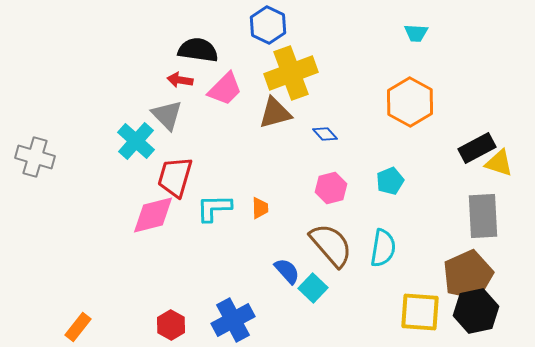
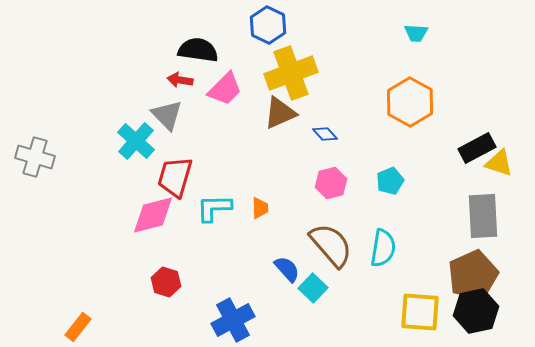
brown triangle: moved 5 px right; rotated 9 degrees counterclockwise
pink hexagon: moved 5 px up
blue semicircle: moved 2 px up
brown pentagon: moved 5 px right
red hexagon: moved 5 px left, 43 px up; rotated 12 degrees counterclockwise
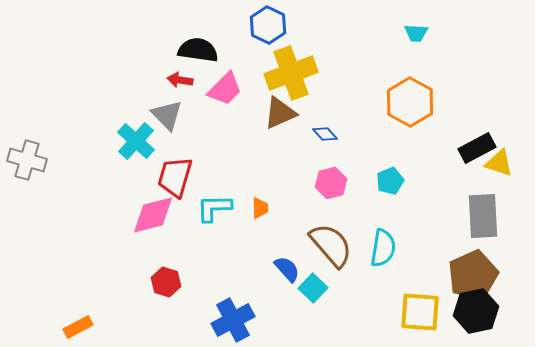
gray cross: moved 8 px left, 3 px down
orange rectangle: rotated 24 degrees clockwise
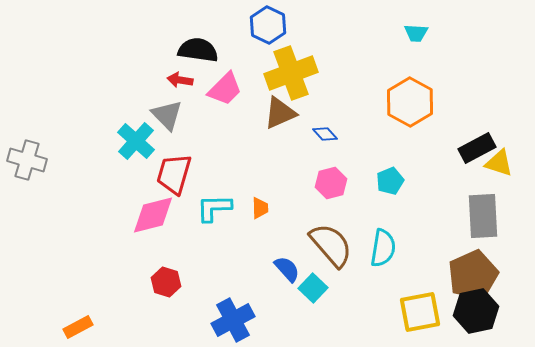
red trapezoid: moved 1 px left, 3 px up
yellow square: rotated 15 degrees counterclockwise
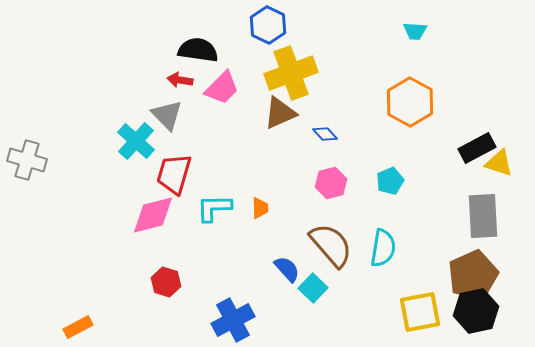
cyan trapezoid: moved 1 px left, 2 px up
pink trapezoid: moved 3 px left, 1 px up
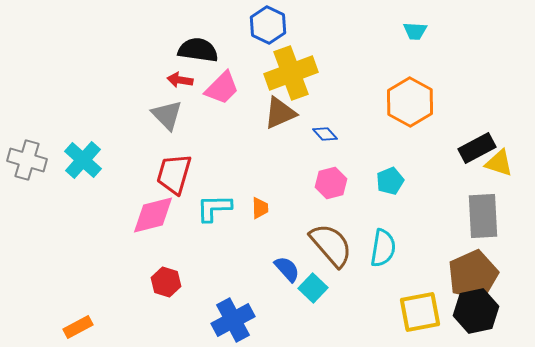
cyan cross: moved 53 px left, 19 px down
